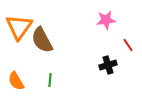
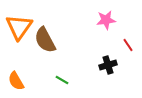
brown semicircle: moved 3 px right
green line: moved 12 px right; rotated 64 degrees counterclockwise
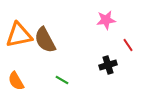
orange triangle: moved 8 px down; rotated 44 degrees clockwise
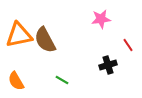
pink star: moved 5 px left, 1 px up
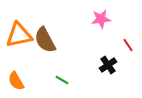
black cross: rotated 18 degrees counterclockwise
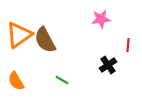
orange triangle: rotated 24 degrees counterclockwise
red line: rotated 40 degrees clockwise
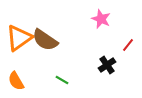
pink star: rotated 30 degrees clockwise
orange triangle: moved 3 px down
brown semicircle: rotated 28 degrees counterclockwise
red line: rotated 32 degrees clockwise
black cross: moved 1 px left
